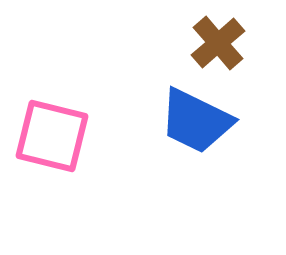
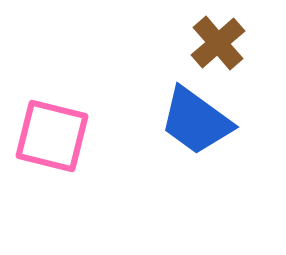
blue trapezoid: rotated 10 degrees clockwise
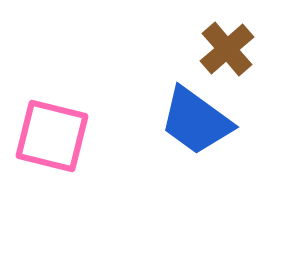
brown cross: moved 9 px right, 6 px down
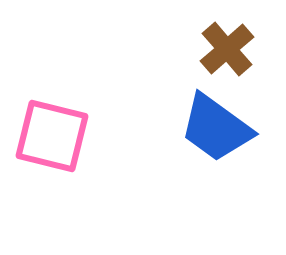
blue trapezoid: moved 20 px right, 7 px down
